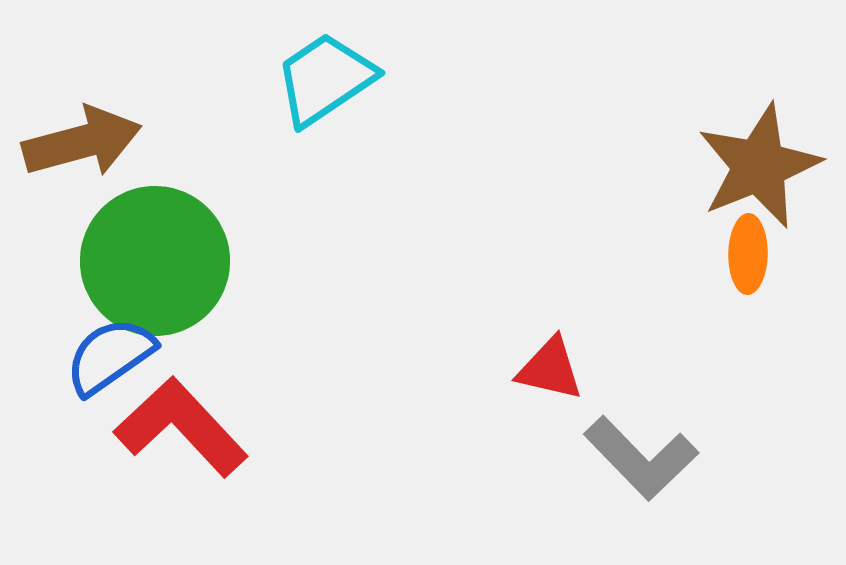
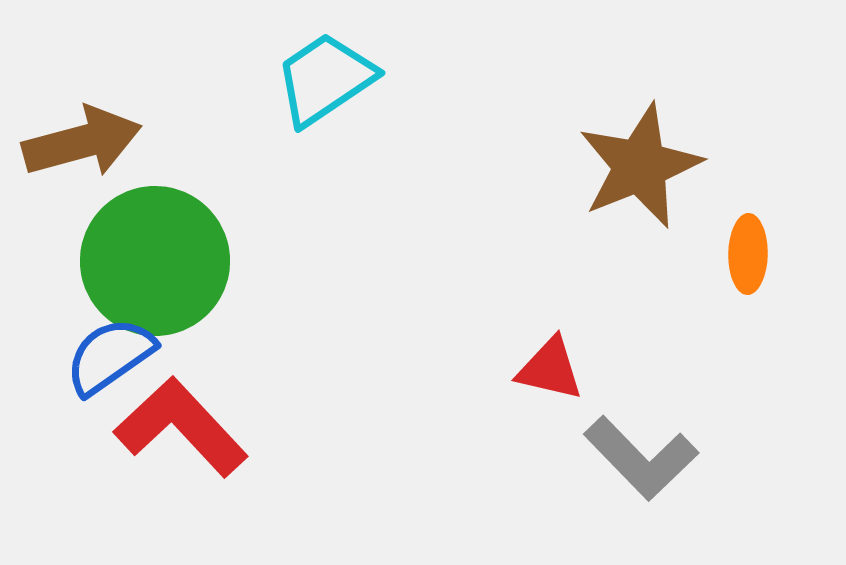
brown star: moved 119 px left
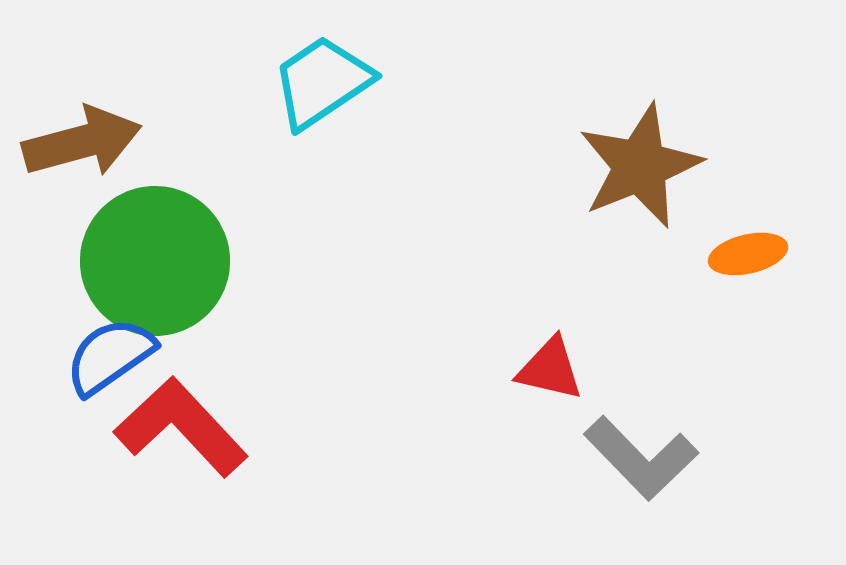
cyan trapezoid: moved 3 px left, 3 px down
orange ellipse: rotated 76 degrees clockwise
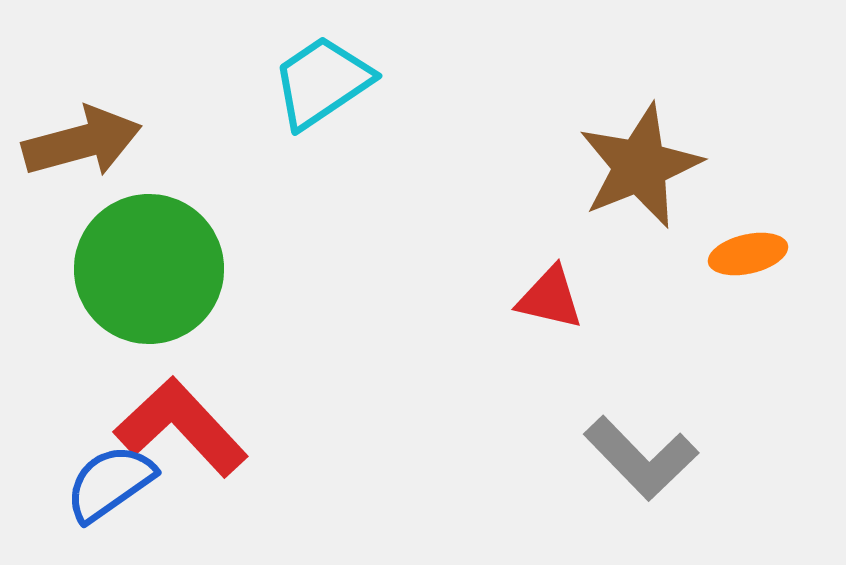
green circle: moved 6 px left, 8 px down
blue semicircle: moved 127 px down
red triangle: moved 71 px up
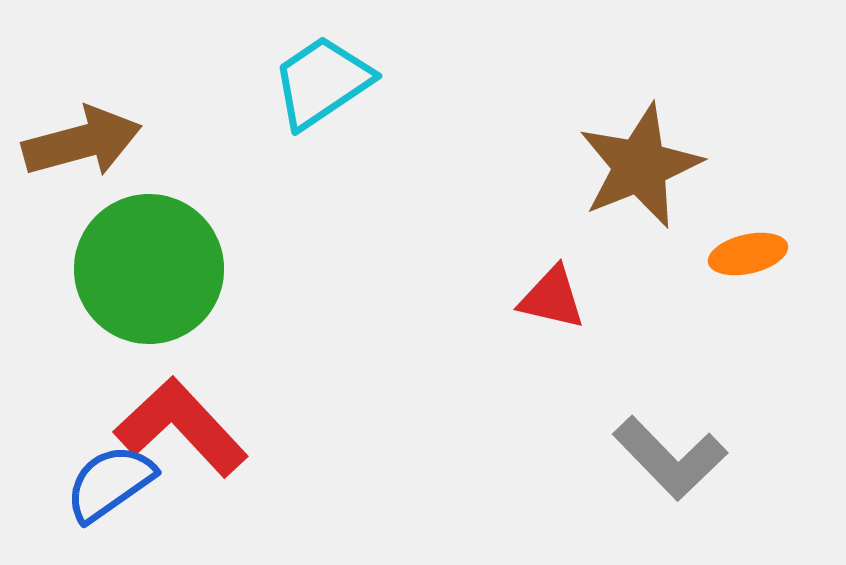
red triangle: moved 2 px right
gray L-shape: moved 29 px right
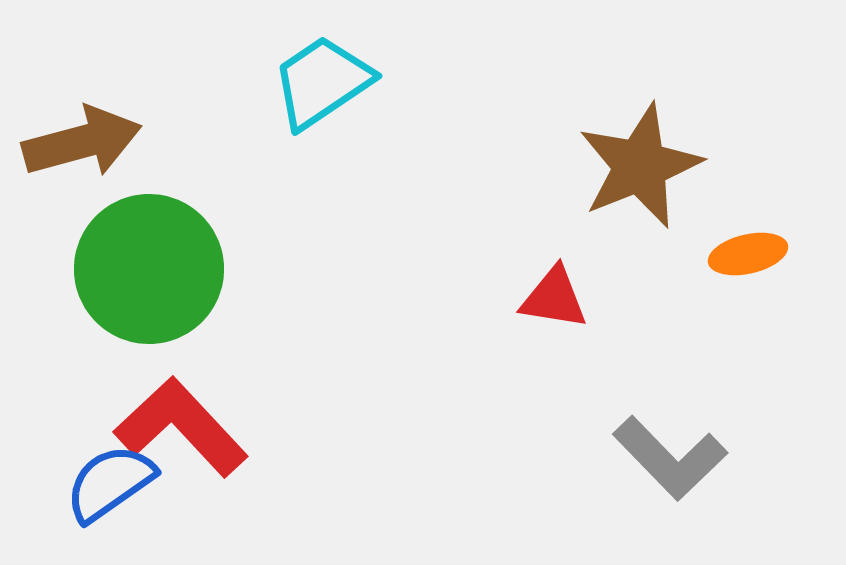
red triangle: moved 2 px right; rotated 4 degrees counterclockwise
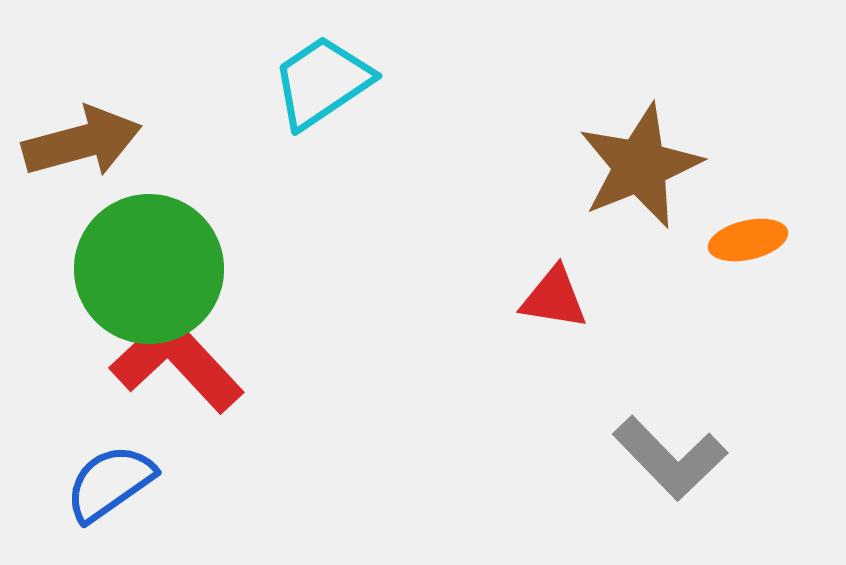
orange ellipse: moved 14 px up
red L-shape: moved 4 px left, 64 px up
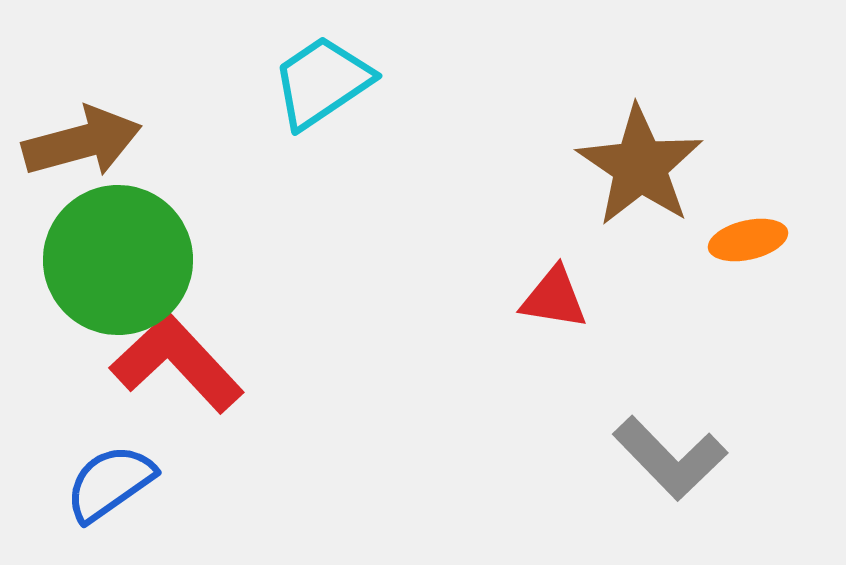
brown star: rotated 16 degrees counterclockwise
green circle: moved 31 px left, 9 px up
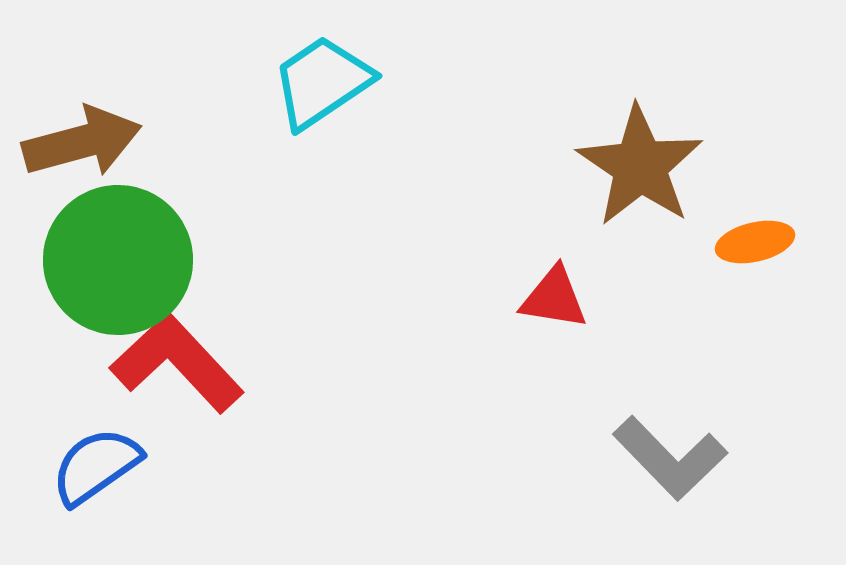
orange ellipse: moved 7 px right, 2 px down
blue semicircle: moved 14 px left, 17 px up
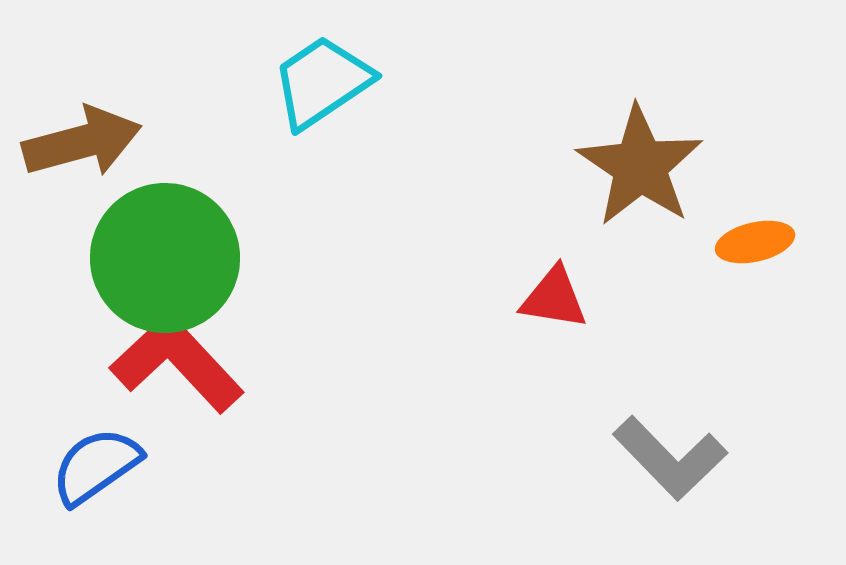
green circle: moved 47 px right, 2 px up
